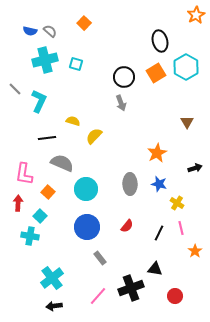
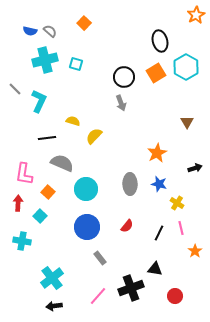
cyan cross at (30, 236): moved 8 px left, 5 px down
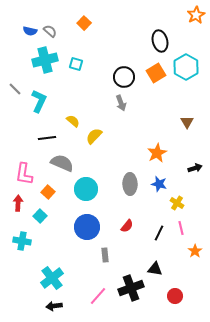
yellow semicircle at (73, 121): rotated 24 degrees clockwise
gray rectangle at (100, 258): moved 5 px right, 3 px up; rotated 32 degrees clockwise
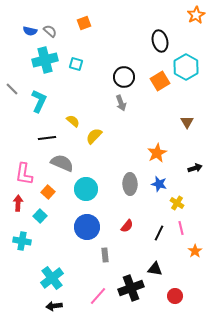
orange square at (84, 23): rotated 24 degrees clockwise
orange square at (156, 73): moved 4 px right, 8 px down
gray line at (15, 89): moved 3 px left
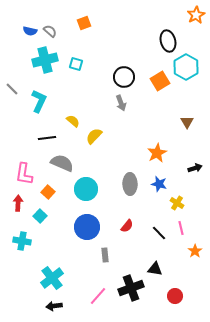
black ellipse at (160, 41): moved 8 px right
black line at (159, 233): rotated 70 degrees counterclockwise
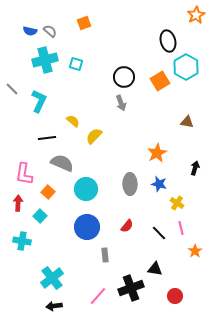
brown triangle at (187, 122): rotated 48 degrees counterclockwise
black arrow at (195, 168): rotated 56 degrees counterclockwise
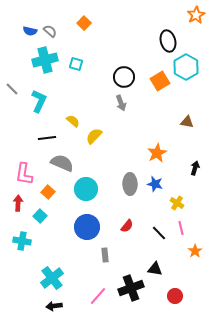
orange square at (84, 23): rotated 24 degrees counterclockwise
blue star at (159, 184): moved 4 px left
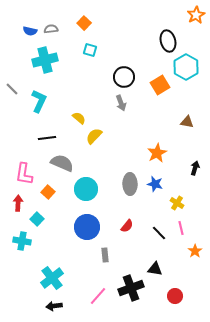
gray semicircle at (50, 31): moved 1 px right, 2 px up; rotated 48 degrees counterclockwise
cyan square at (76, 64): moved 14 px right, 14 px up
orange square at (160, 81): moved 4 px down
yellow semicircle at (73, 121): moved 6 px right, 3 px up
cyan square at (40, 216): moved 3 px left, 3 px down
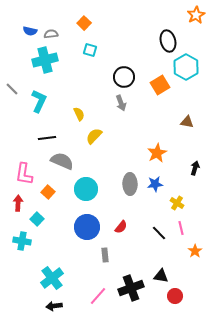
gray semicircle at (51, 29): moved 5 px down
yellow semicircle at (79, 118): moved 4 px up; rotated 24 degrees clockwise
gray semicircle at (62, 163): moved 2 px up
blue star at (155, 184): rotated 21 degrees counterclockwise
red semicircle at (127, 226): moved 6 px left, 1 px down
black triangle at (155, 269): moved 6 px right, 7 px down
